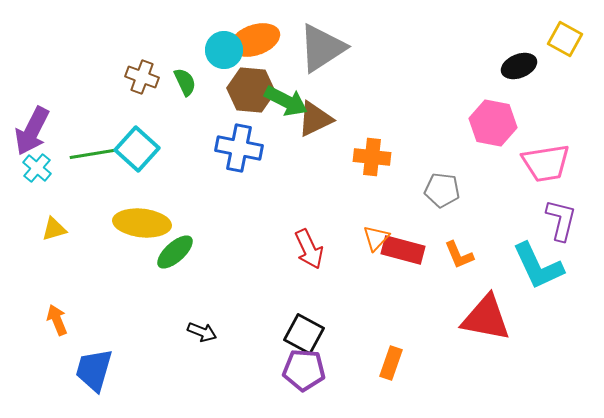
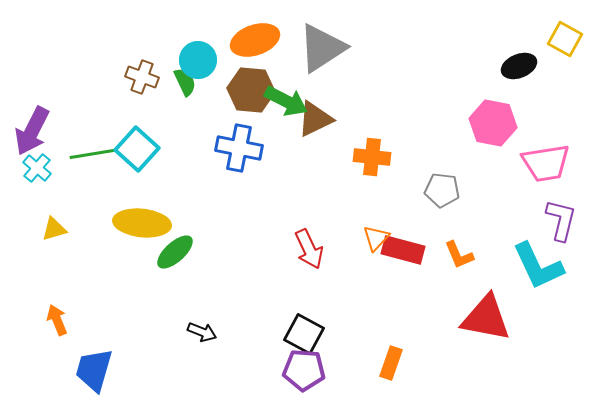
cyan circle: moved 26 px left, 10 px down
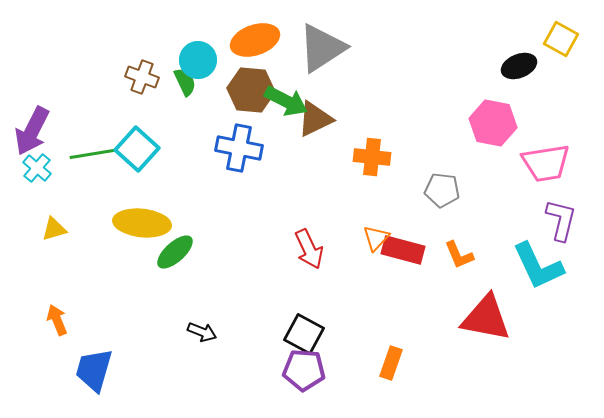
yellow square: moved 4 px left
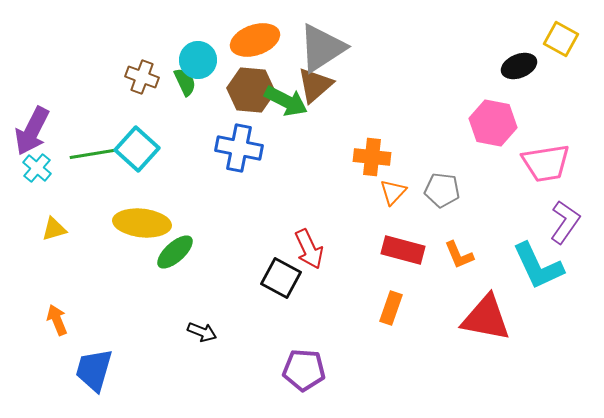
brown triangle: moved 34 px up; rotated 15 degrees counterclockwise
purple L-shape: moved 4 px right, 2 px down; rotated 21 degrees clockwise
orange triangle: moved 17 px right, 46 px up
black square: moved 23 px left, 56 px up
orange rectangle: moved 55 px up
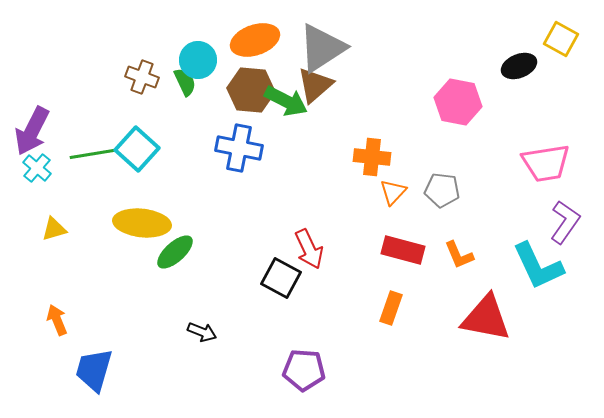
pink hexagon: moved 35 px left, 21 px up
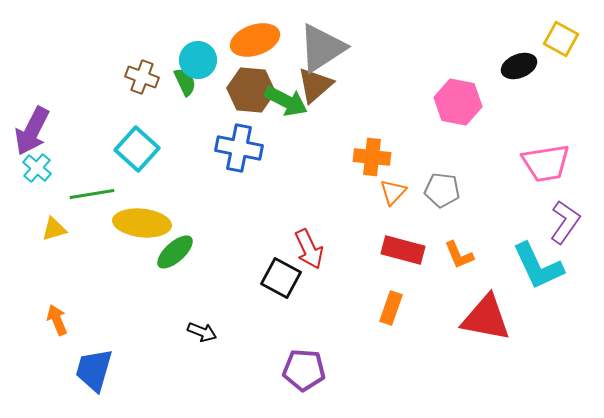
green line: moved 40 px down
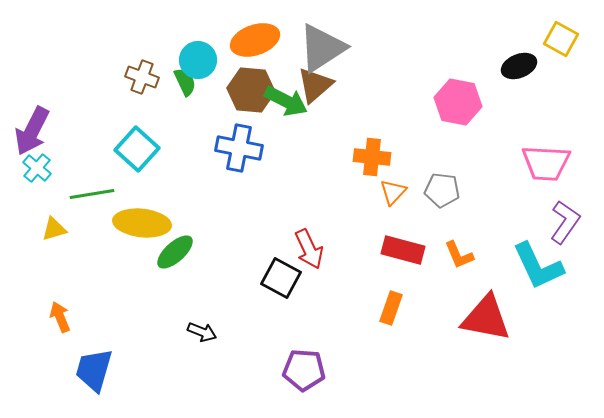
pink trapezoid: rotated 12 degrees clockwise
orange arrow: moved 3 px right, 3 px up
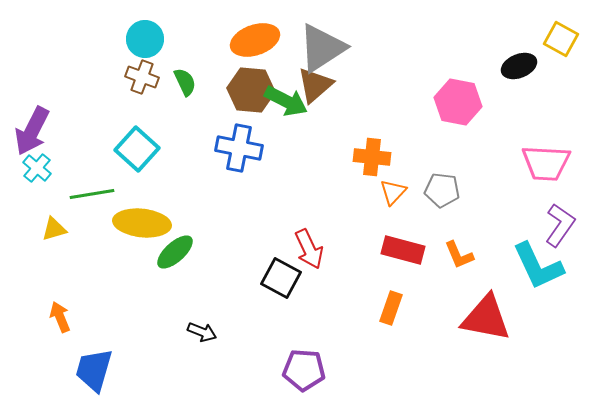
cyan circle: moved 53 px left, 21 px up
purple L-shape: moved 5 px left, 3 px down
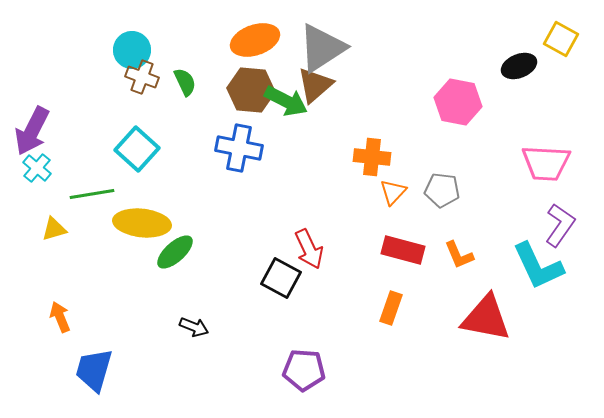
cyan circle: moved 13 px left, 11 px down
black arrow: moved 8 px left, 5 px up
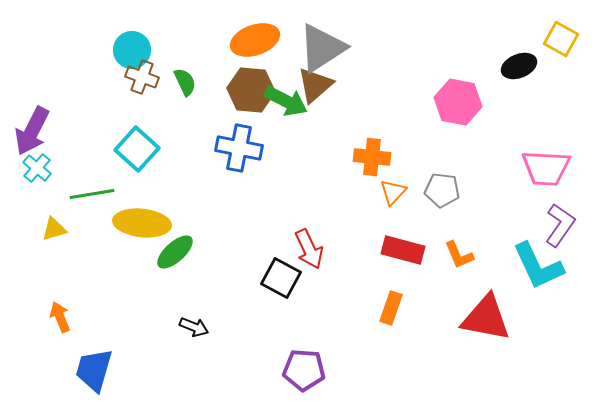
pink trapezoid: moved 5 px down
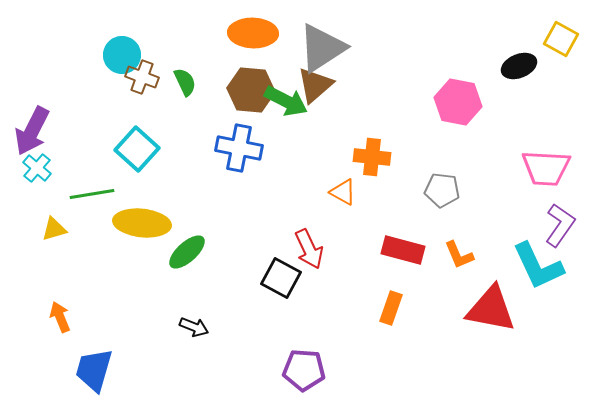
orange ellipse: moved 2 px left, 7 px up; rotated 21 degrees clockwise
cyan circle: moved 10 px left, 5 px down
orange triangle: moved 50 px left; rotated 44 degrees counterclockwise
green ellipse: moved 12 px right
red triangle: moved 5 px right, 9 px up
